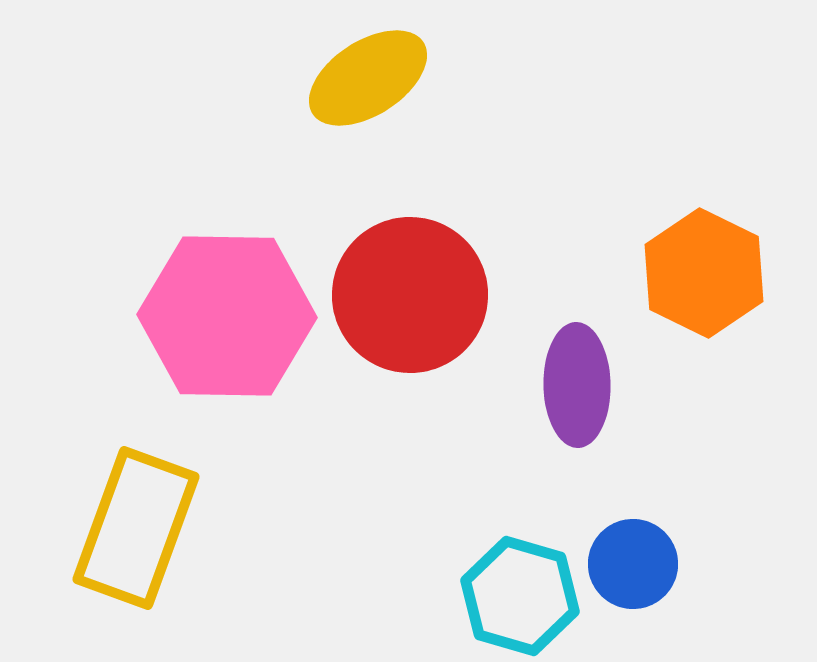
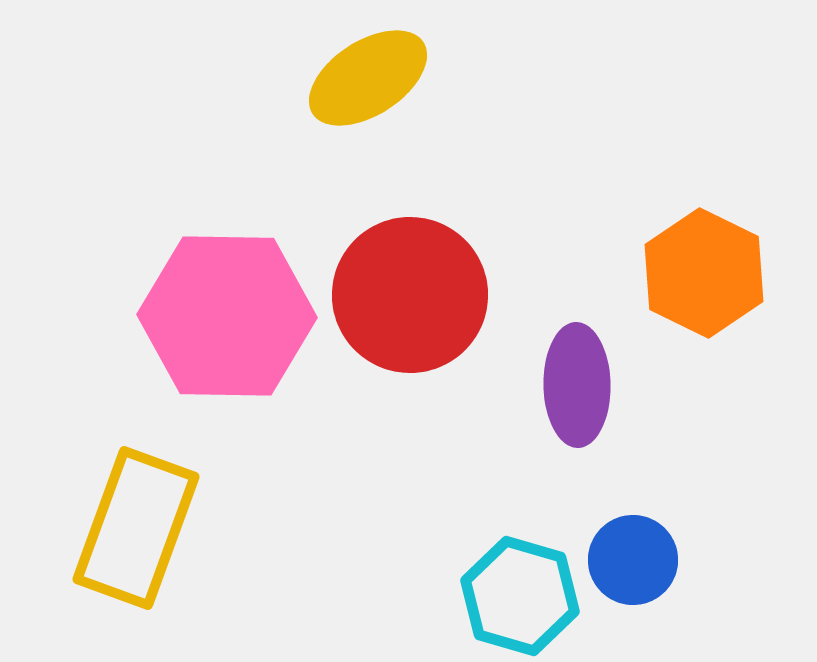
blue circle: moved 4 px up
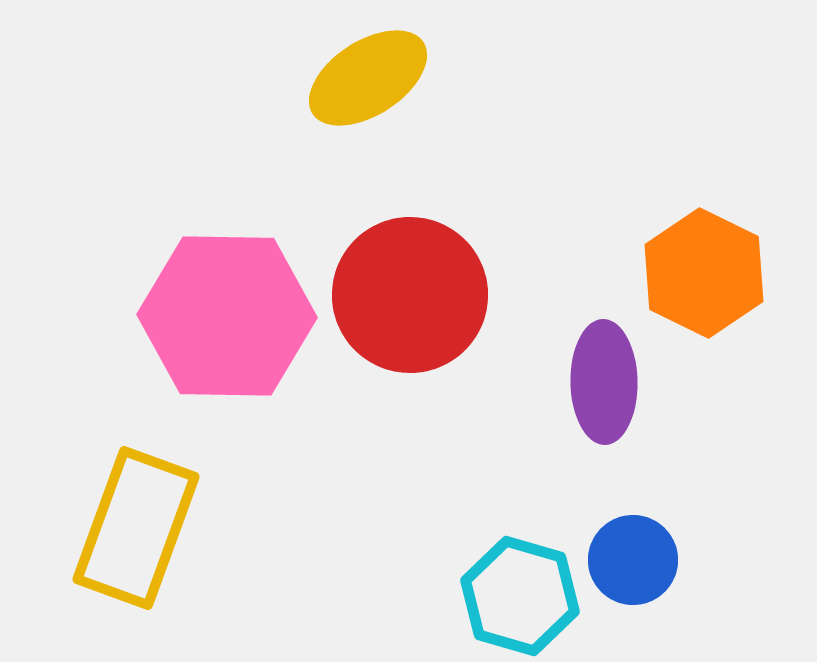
purple ellipse: moved 27 px right, 3 px up
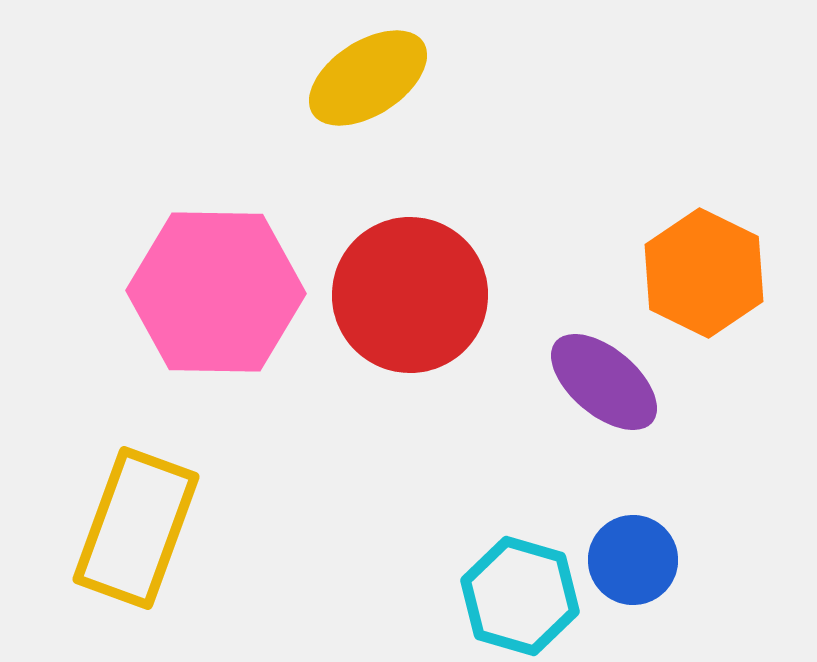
pink hexagon: moved 11 px left, 24 px up
purple ellipse: rotated 49 degrees counterclockwise
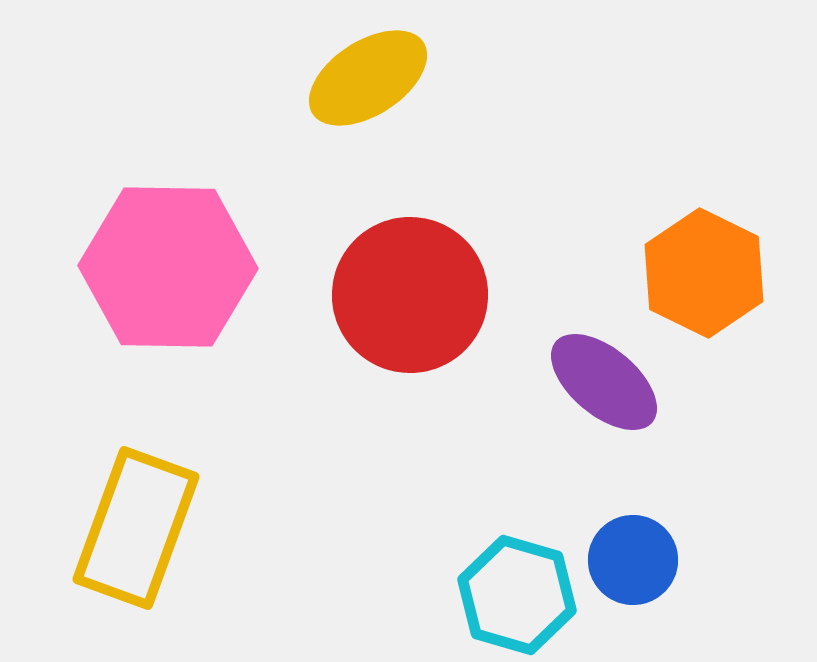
pink hexagon: moved 48 px left, 25 px up
cyan hexagon: moved 3 px left, 1 px up
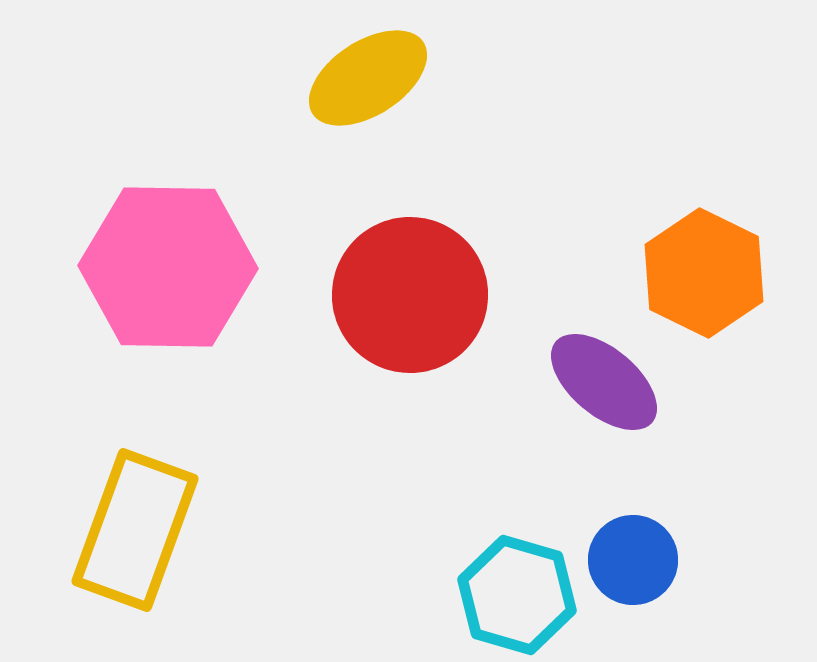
yellow rectangle: moved 1 px left, 2 px down
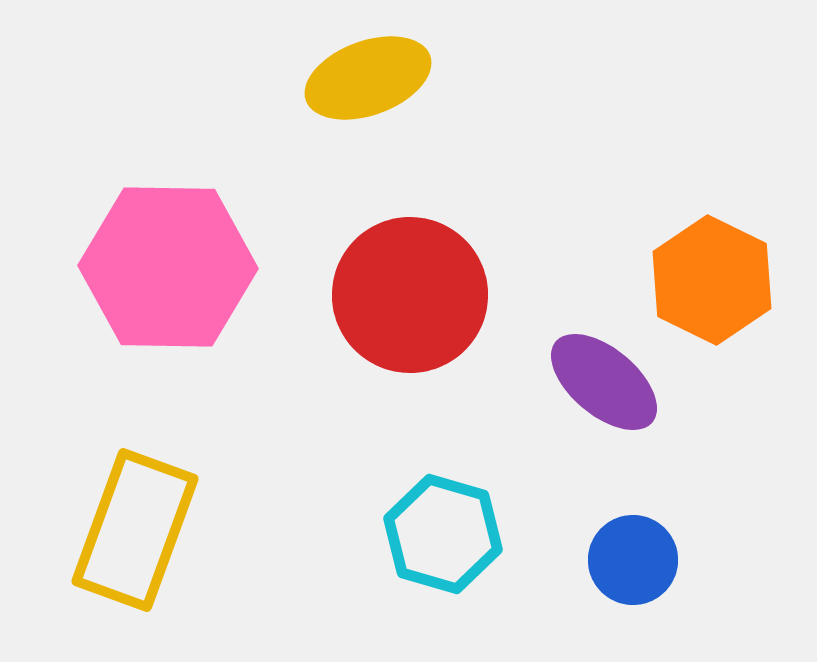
yellow ellipse: rotated 13 degrees clockwise
orange hexagon: moved 8 px right, 7 px down
cyan hexagon: moved 74 px left, 61 px up
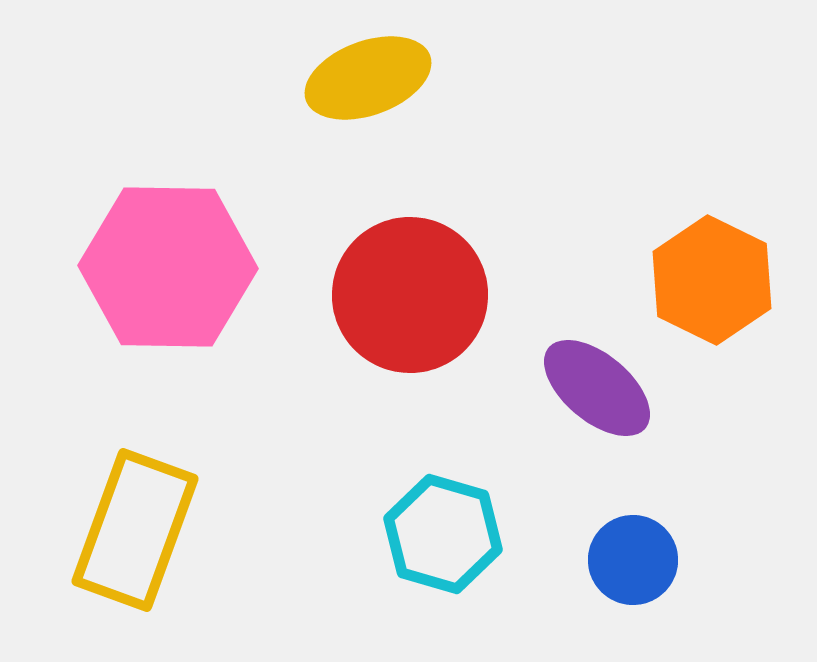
purple ellipse: moved 7 px left, 6 px down
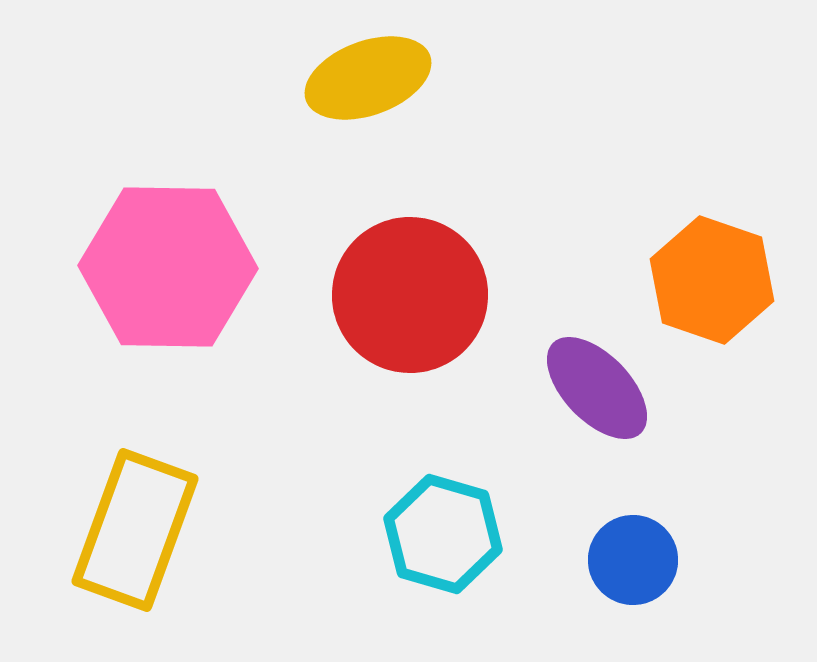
orange hexagon: rotated 7 degrees counterclockwise
purple ellipse: rotated 6 degrees clockwise
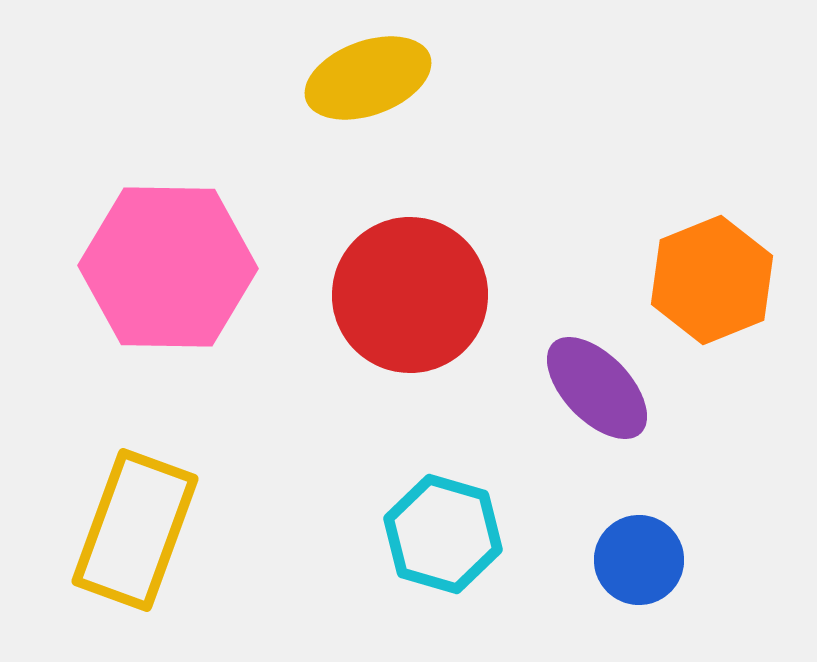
orange hexagon: rotated 19 degrees clockwise
blue circle: moved 6 px right
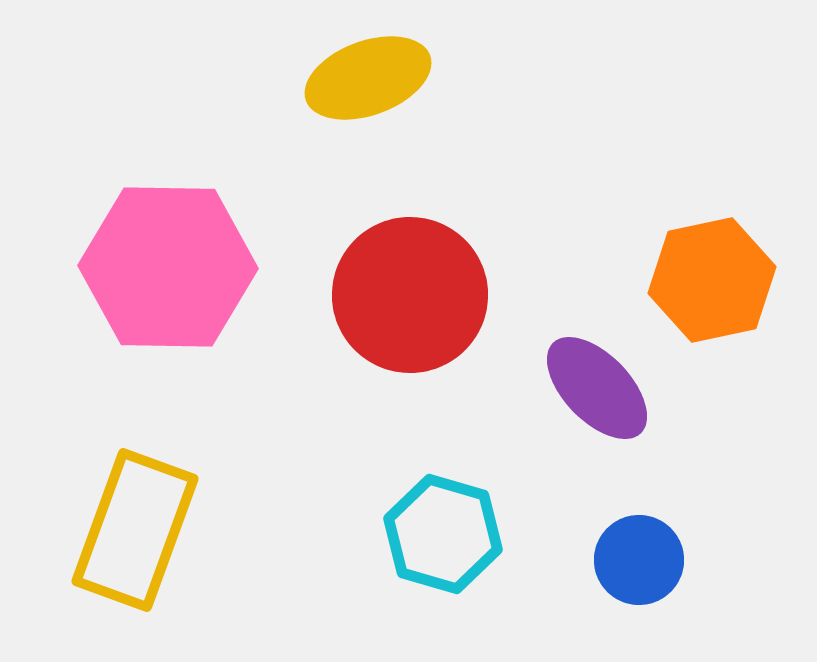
orange hexagon: rotated 10 degrees clockwise
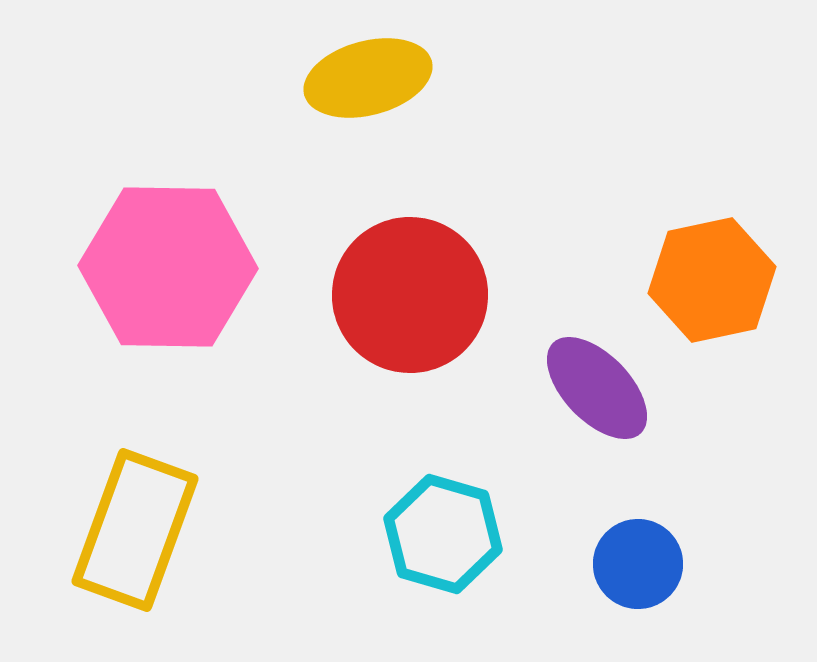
yellow ellipse: rotated 5 degrees clockwise
blue circle: moved 1 px left, 4 px down
